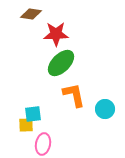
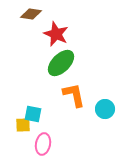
red star: rotated 25 degrees clockwise
cyan square: rotated 18 degrees clockwise
yellow square: moved 3 px left
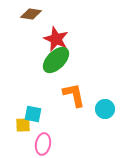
red star: moved 5 px down
green ellipse: moved 5 px left, 3 px up
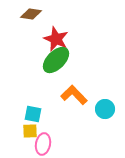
orange L-shape: rotated 32 degrees counterclockwise
yellow square: moved 7 px right, 6 px down
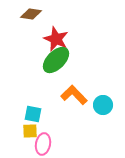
cyan circle: moved 2 px left, 4 px up
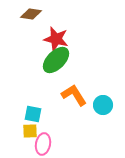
red star: rotated 10 degrees counterclockwise
orange L-shape: rotated 12 degrees clockwise
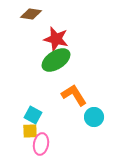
green ellipse: rotated 12 degrees clockwise
cyan circle: moved 9 px left, 12 px down
cyan square: moved 1 px down; rotated 18 degrees clockwise
pink ellipse: moved 2 px left
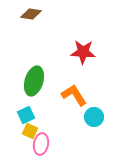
red star: moved 27 px right, 13 px down; rotated 10 degrees counterclockwise
green ellipse: moved 22 px left, 21 px down; rotated 40 degrees counterclockwise
cyan square: moved 7 px left; rotated 36 degrees clockwise
yellow square: rotated 28 degrees clockwise
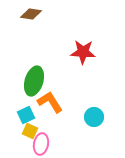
orange L-shape: moved 24 px left, 7 px down
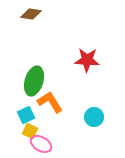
red star: moved 4 px right, 8 px down
pink ellipse: rotated 70 degrees counterclockwise
